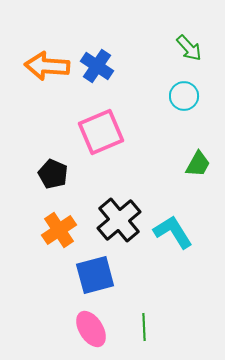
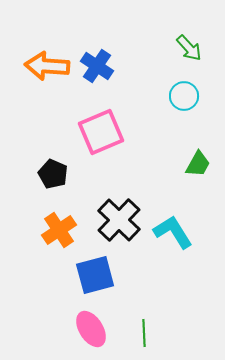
black cross: rotated 6 degrees counterclockwise
green line: moved 6 px down
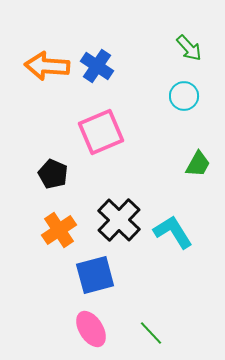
green line: moved 7 px right; rotated 40 degrees counterclockwise
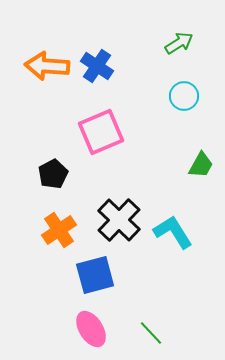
green arrow: moved 10 px left, 5 px up; rotated 80 degrees counterclockwise
green trapezoid: moved 3 px right, 1 px down
black pentagon: rotated 20 degrees clockwise
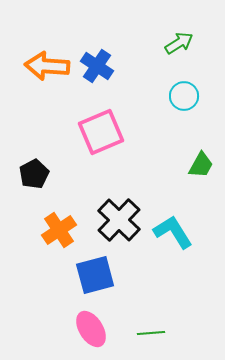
black pentagon: moved 19 px left
green line: rotated 52 degrees counterclockwise
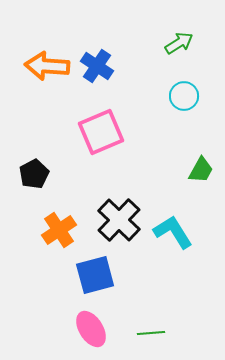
green trapezoid: moved 5 px down
